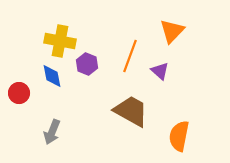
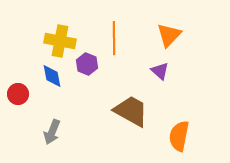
orange triangle: moved 3 px left, 4 px down
orange line: moved 16 px left, 18 px up; rotated 20 degrees counterclockwise
red circle: moved 1 px left, 1 px down
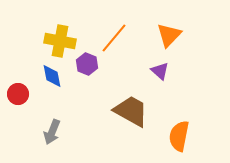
orange line: rotated 40 degrees clockwise
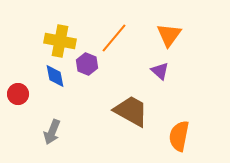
orange triangle: rotated 8 degrees counterclockwise
blue diamond: moved 3 px right
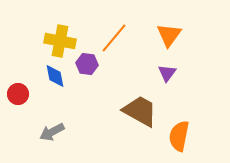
purple hexagon: rotated 15 degrees counterclockwise
purple triangle: moved 7 px right, 2 px down; rotated 24 degrees clockwise
brown trapezoid: moved 9 px right
gray arrow: rotated 40 degrees clockwise
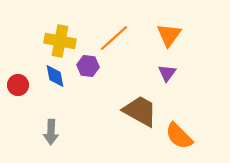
orange line: rotated 8 degrees clockwise
purple hexagon: moved 1 px right, 2 px down
red circle: moved 9 px up
gray arrow: moved 1 px left; rotated 60 degrees counterclockwise
orange semicircle: rotated 56 degrees counterclockwise
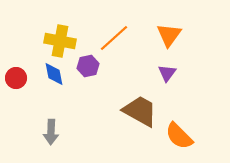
purple hexagon: rotated 20 degrees counterclockwise
blue diamond: moved 1 px left, 2 px up
red circle: moved 2 px left, 7 px up
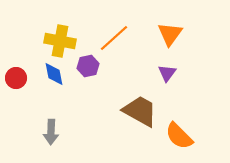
orange triangle: moved 1 px right, 1 px up
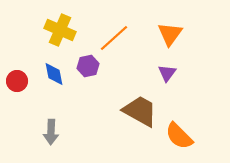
yellow cross: moved 11 px up; rotated 12 degrees clockwise
red circle: moved 1 px right, 3 px down
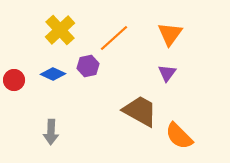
yellow cross: rotated 24 degrees clockwise
blue diamond: moved 1 px left; rotated 55 degrees counterclockwise
red circle: moved 3 px left, 1 px up
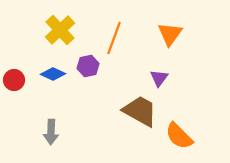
orange line: rotated 28 degrees counterclockwise
purple triangle: moved 8 px left, 5 px down
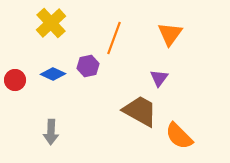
yellow cross: moved 9 px left, 7 px up
red circle: moved 1 px right
